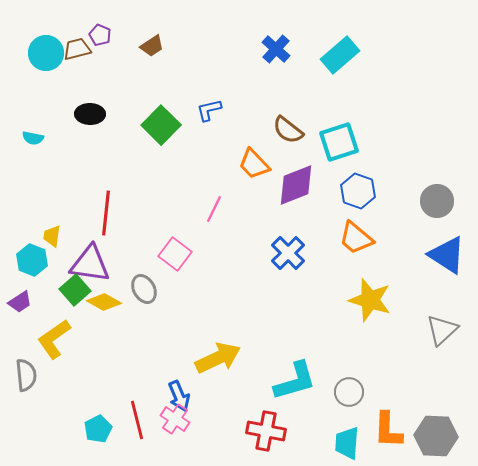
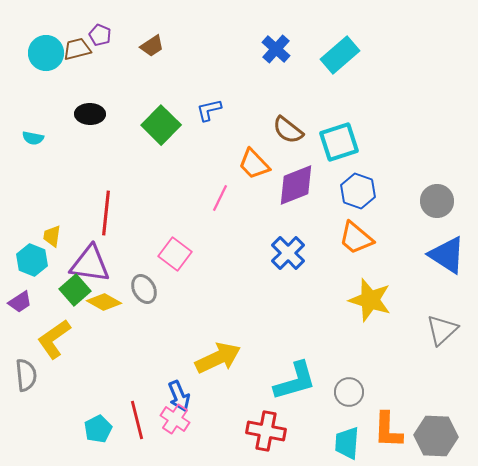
pink line at (214, 209): moved 6 px right, 11 px up
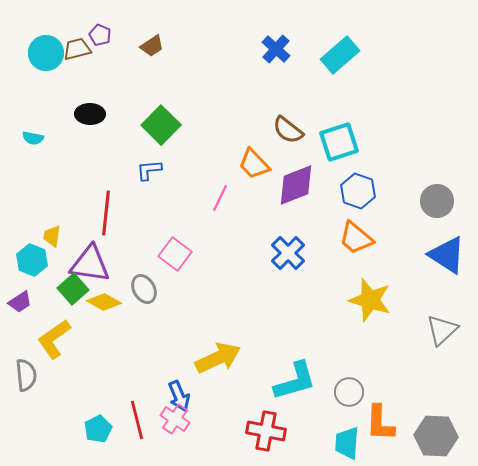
blue L-shape at (209, 110): moved 60 px left, 60 px down; rotated 8 degrees clockwise
green square at (75, 290): moved 2 px left, 1 px up
orange L-shape at (388, 430): moved 8 px left, 7 px up
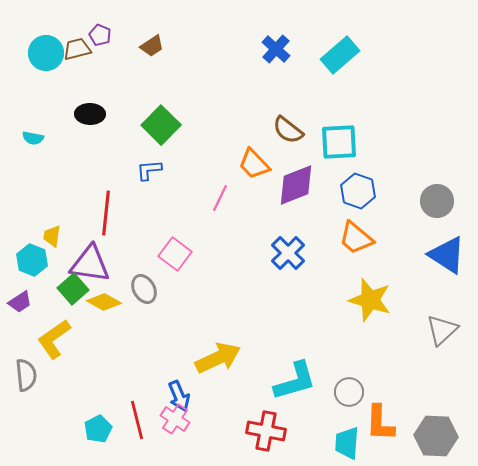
cyan square at (339, 142): rotated 15 degrees clockwise
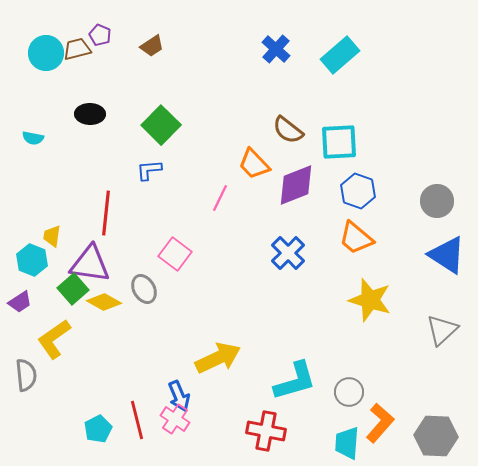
orange L-shape at (380, 423): rotated 141 degrees counterclockwise
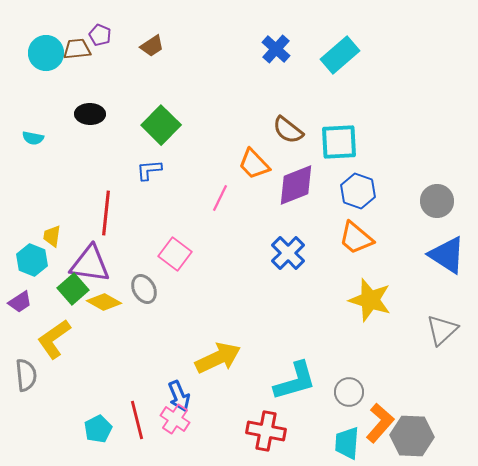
brown trapezoid at (77, 49): rotated 8 degrees clockwise
gray hexagon at (436, 436): moved 24 px left
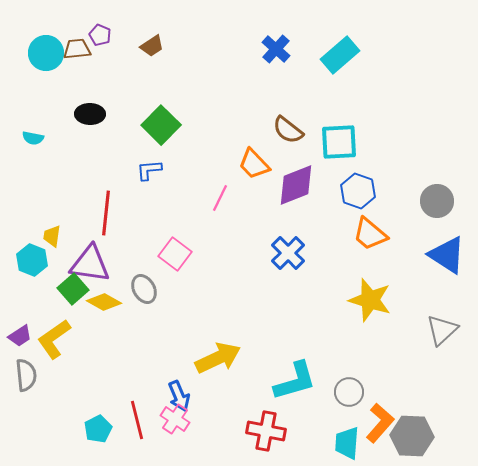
orange trapezoid at (356, 238): moved 14 px right, 4 px up
purple trapezoid at (20, 302): moved 34 px down
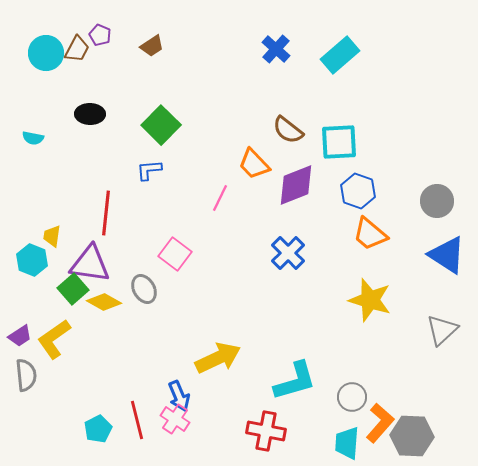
brown trapezoid at (77, 49): rotated 124 degrees clockwise
gray circle at (349, 392): moved 3 px right, 5 px down
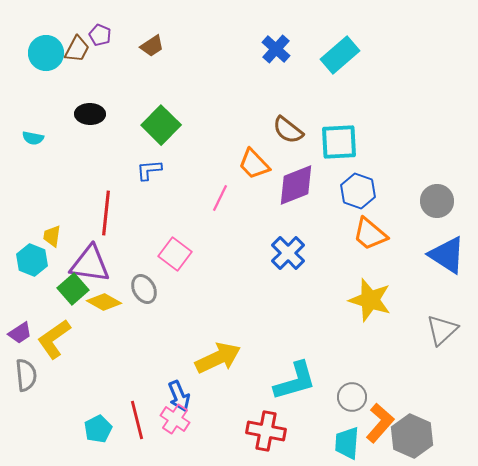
purple trapezoid at (20, 336): moved 3 px up
gray hexagon at (412, 436): rotated 21 degrees clockwise
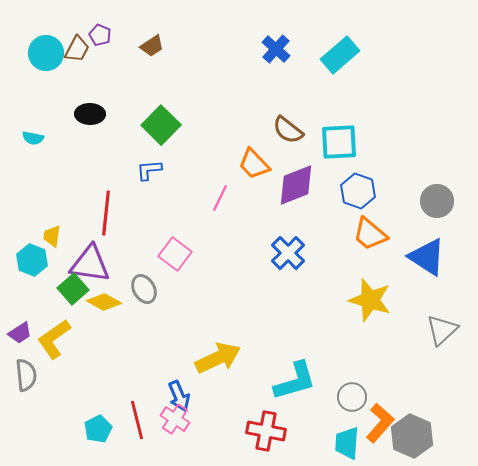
blue triangle at (447, 255): moved 20 px left, 2 px down
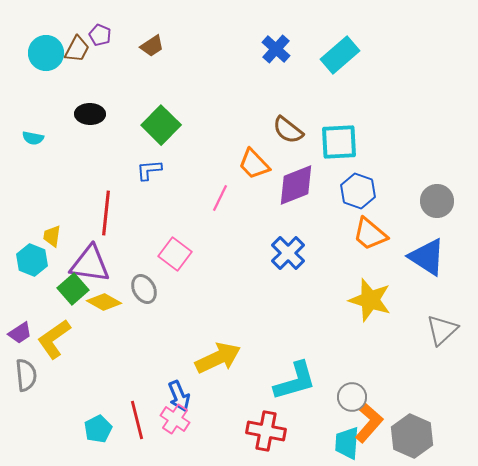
orange L-shape at (380, 423): moved 11 px left
